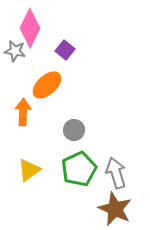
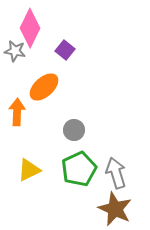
orange ellipse: moved 3 px left, 2 px down
orange arrow: moved 6 px left
yellow triangle: rotated 10 degrees clockwise
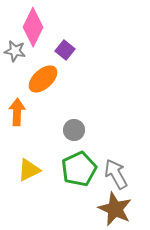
pink diamond: moved 3 px right, 1 px up
orange ellipse: moved 1 px left, 8 px up
gray arrow: moved 1 px down; rotated 12 degrees counterclockwise
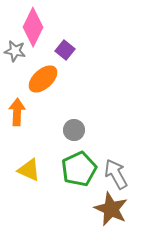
yellow triangle: rotated 50 degrees clockwise
brown star: moved 4 px left
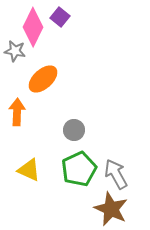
purple square: moved 5 px left, 33 px up
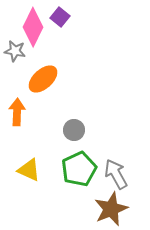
brown star: rotated 24 degrees clockwise
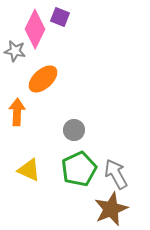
purple square: rotated 18 degrees counterclockwise
pink diamond: moved 2 px right, 2 px down
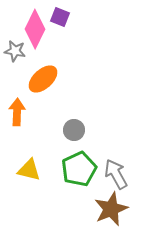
yellow triangle: rotated 10 degrees counterclockwise
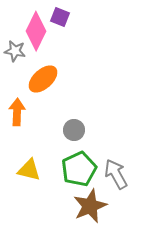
pink diamond: moved 1 px right, 2 px down
brown star: moved 21 px left, 3 px up
